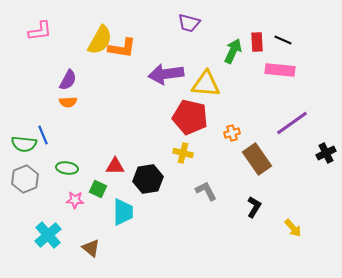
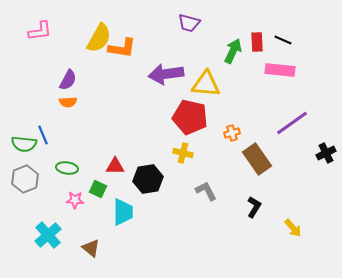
yellow semicircle: moved 1 px left, 2 px up
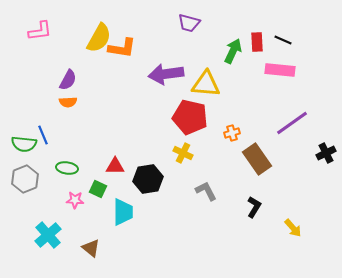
yellow cross: rotated 12 degrees clockwise
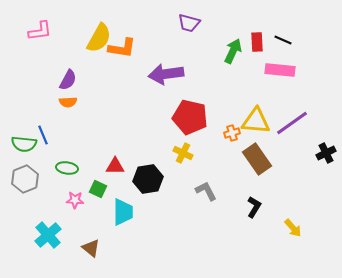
yellow triangle: moved 50 px right, 37 px down
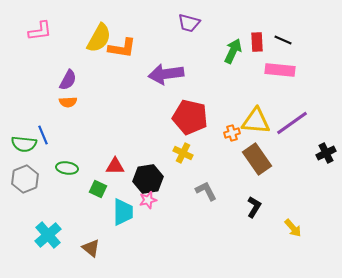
pink star: moved 73 px right; rotated 18 degrees counterclockwise
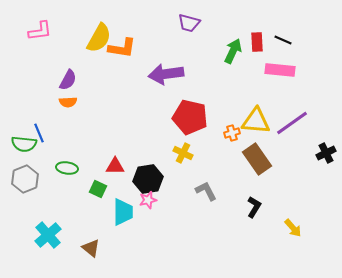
blue line: moved 4 px left, 2 px up
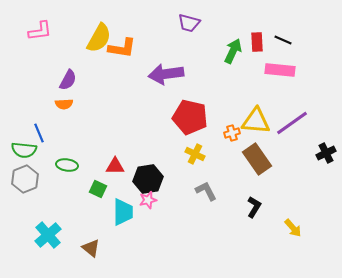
orange semicircle: moved 4 px left, 2 px down
green semicircle: moved 6 px down
yellow cross: moved 12 px right, 1 px down
green ellipse: moved 3 px up
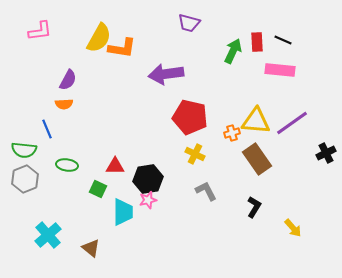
blue line: moved 8 px right, 4 px up
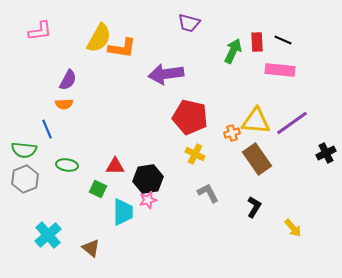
gray L-shape: moved 2 px right, 2 px down
